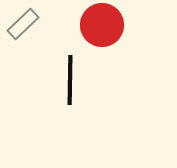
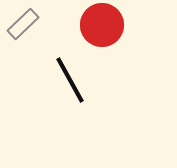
black line: rotated 30 degrees counterclockwise
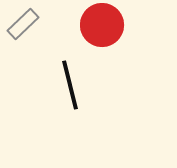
black line: moved 5 px down; rotated 15 degrees clockwise
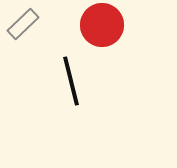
black line: moved 1 px right, 4 px up
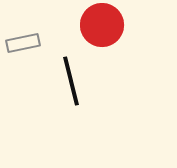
gray rectangle: moved 19 px down; rotated 32 degrees clockwise
